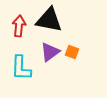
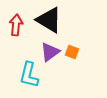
black triangle: rotated 20 degrees clockwise
red arrow: moved 3 px left, 1 px up
cyan L-shape: moved 8 px right, 7 px down; rotated 12 degrees clockwise
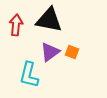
black triangle: rotated 20 degrees counterclockwise
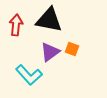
orange square: moved 3 px up
cyan L-shape: rotated 56 degrees counterclockwise
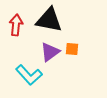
orange square: rotated 16 degrees counterclockwise
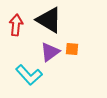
black triangle: rotated 20 degrees clockwise
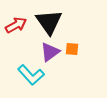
black triangle: moved 2 px down; rotated 24 degrees clockwise
red arrow: rotated 55 degrees clockwise
cyan L-shape: moved 2 px right
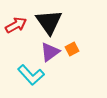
orange square: rotated 32 degrees counterclockwise
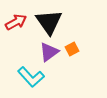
red arrow: moved 3 px up
purple triangle: moved 1 px left
cyan L-shape: moved 2 px down
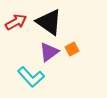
black triangle: rotated 20 degrees counterclockwise
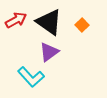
red arrow: moved 2 px up
orange square: moved 10 px right, 24 px up; rotated 16 degrees counterclockwise
